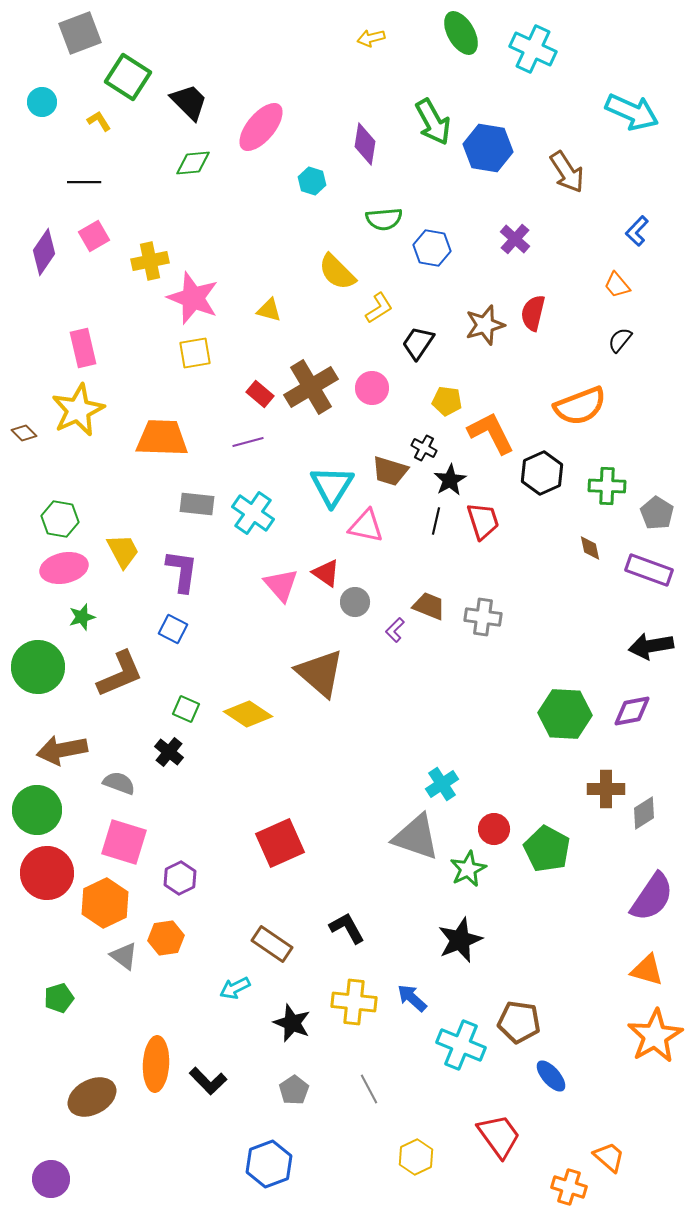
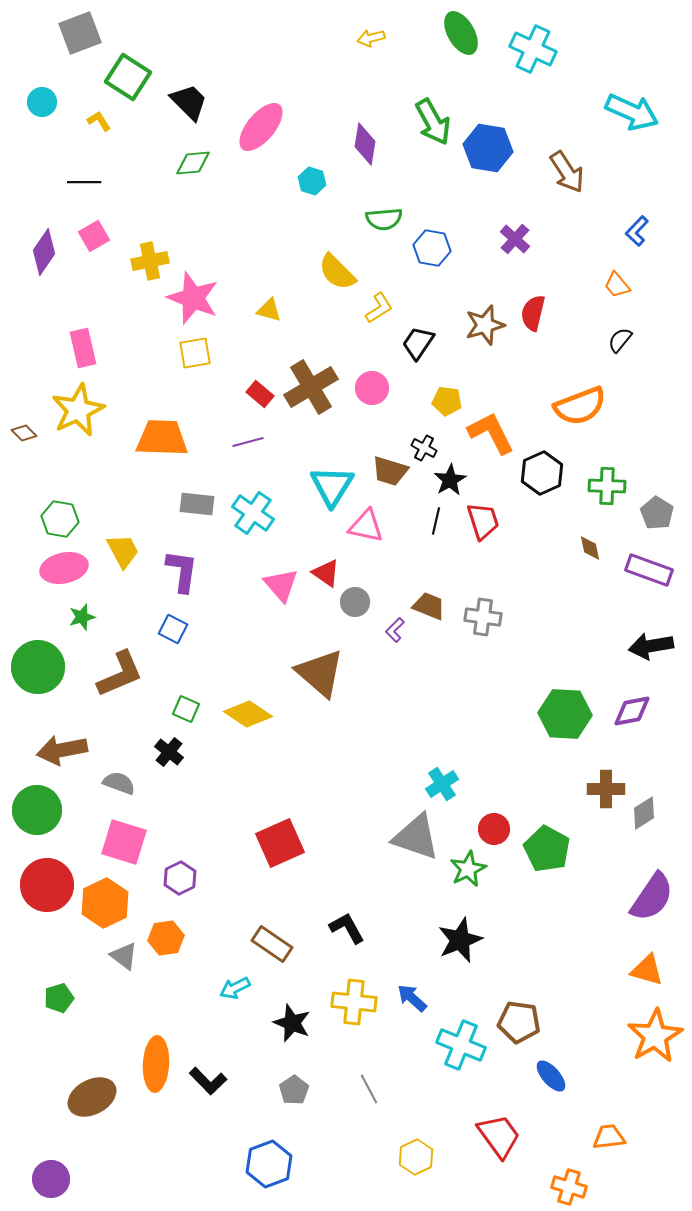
red circle at (47, 873): moved 12 px down
orange trapezoid at (609, 1157): moved 20 px up; rotated 48 degrees counterclockwise
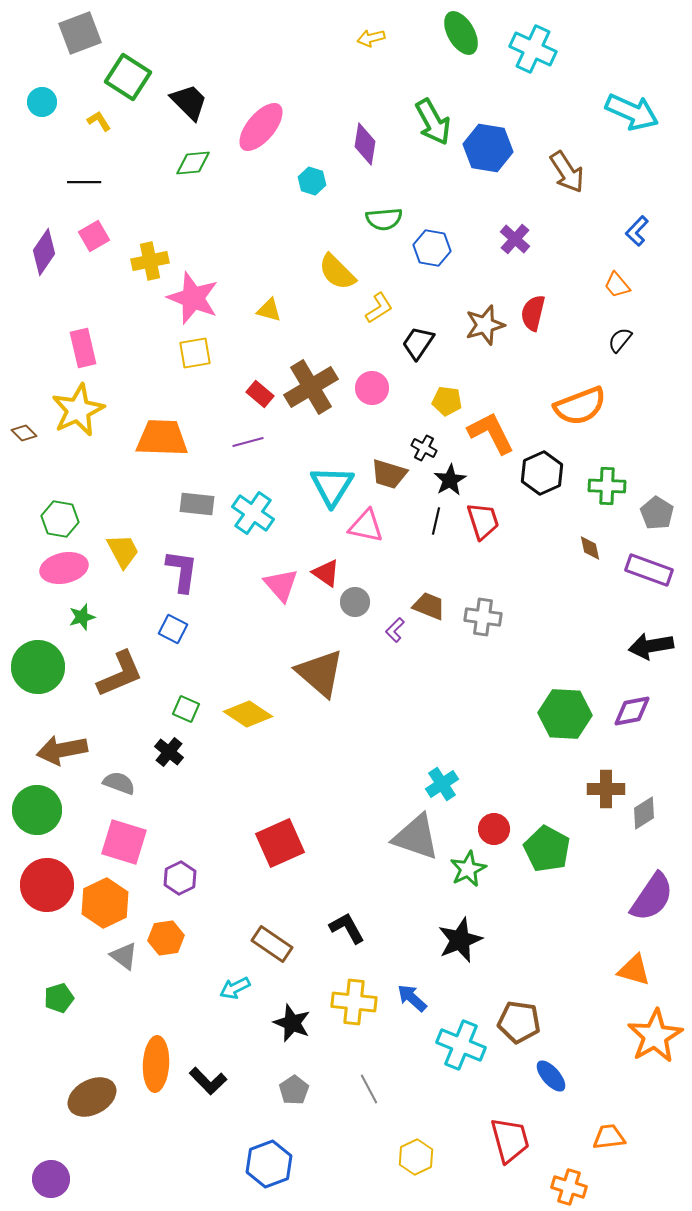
brown trapezoid at (390, 471): moved 1 px left, 3 px down
orange triangle at (647, 970): moved 13 px left
red trapezoid at (499, 1136): moved 11 px right, 4 px down; rotated 21 degrees clockwise
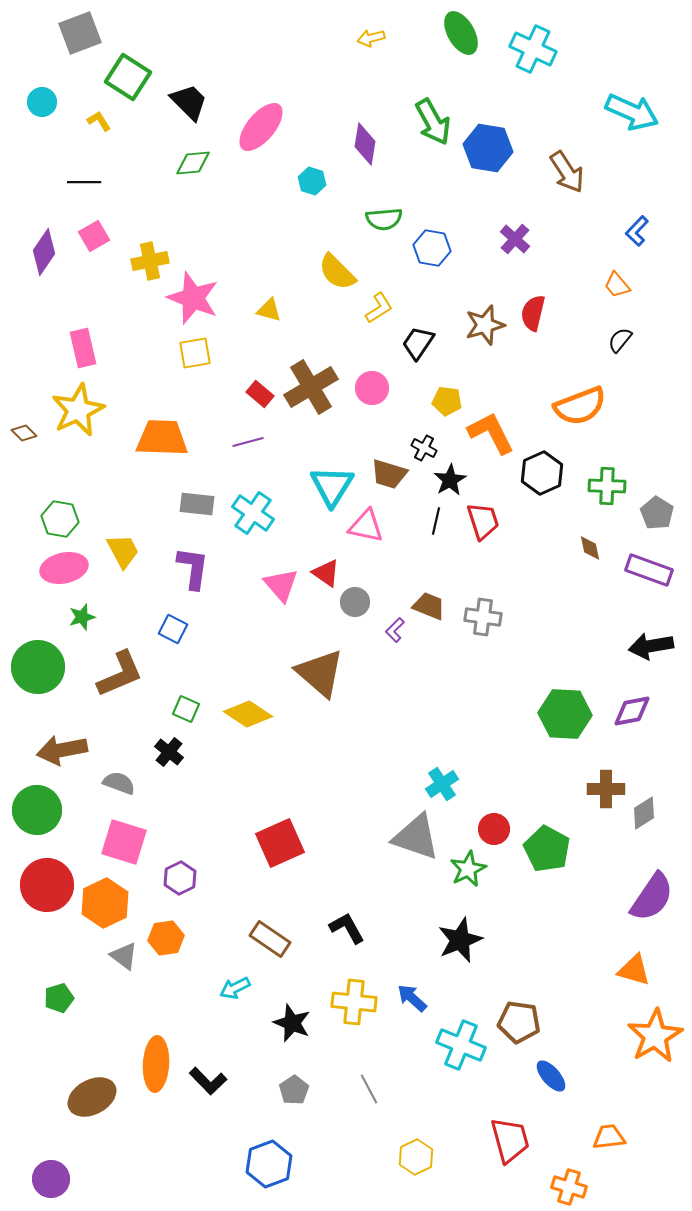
purple L-shape at (182, 571): moved 11 px right, 3 px up
brown rectangle at (272, 944): moved 2 px left, 5 px up
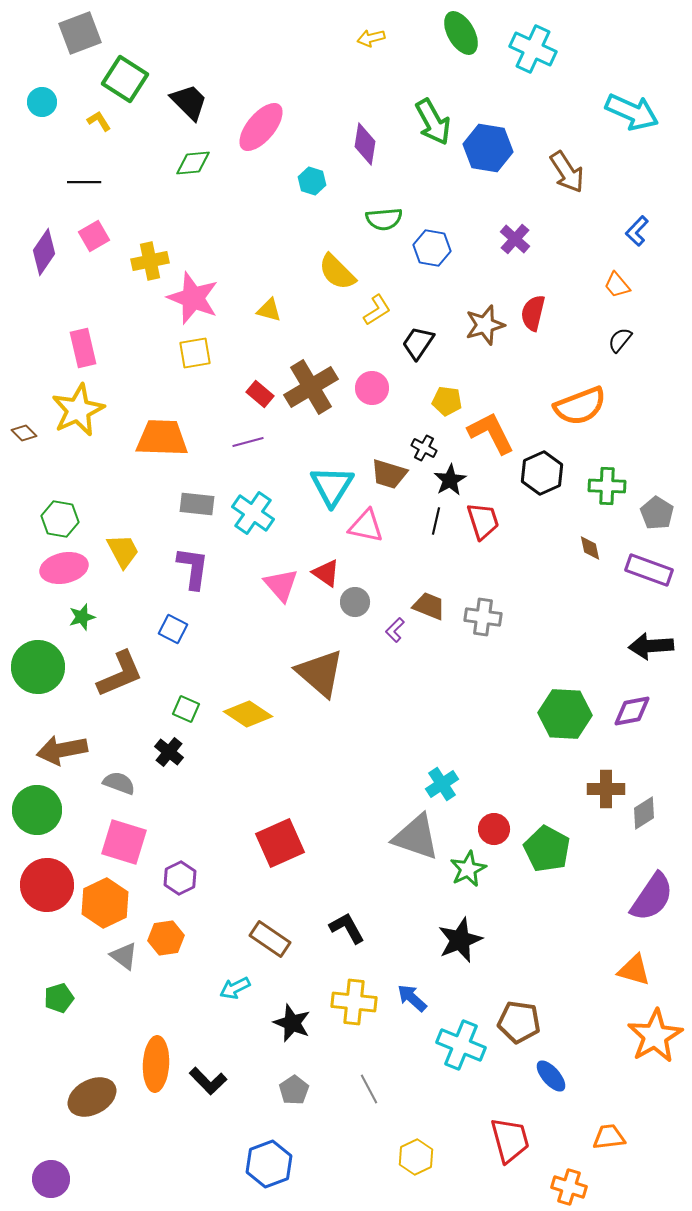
green square at (128, 77): moved 3 px left, 2 px down
yellow L-shape at (379, 308): moved 2 px left, 2 px down
black arrow at (651, 646): rotated 6 degrees clockwise
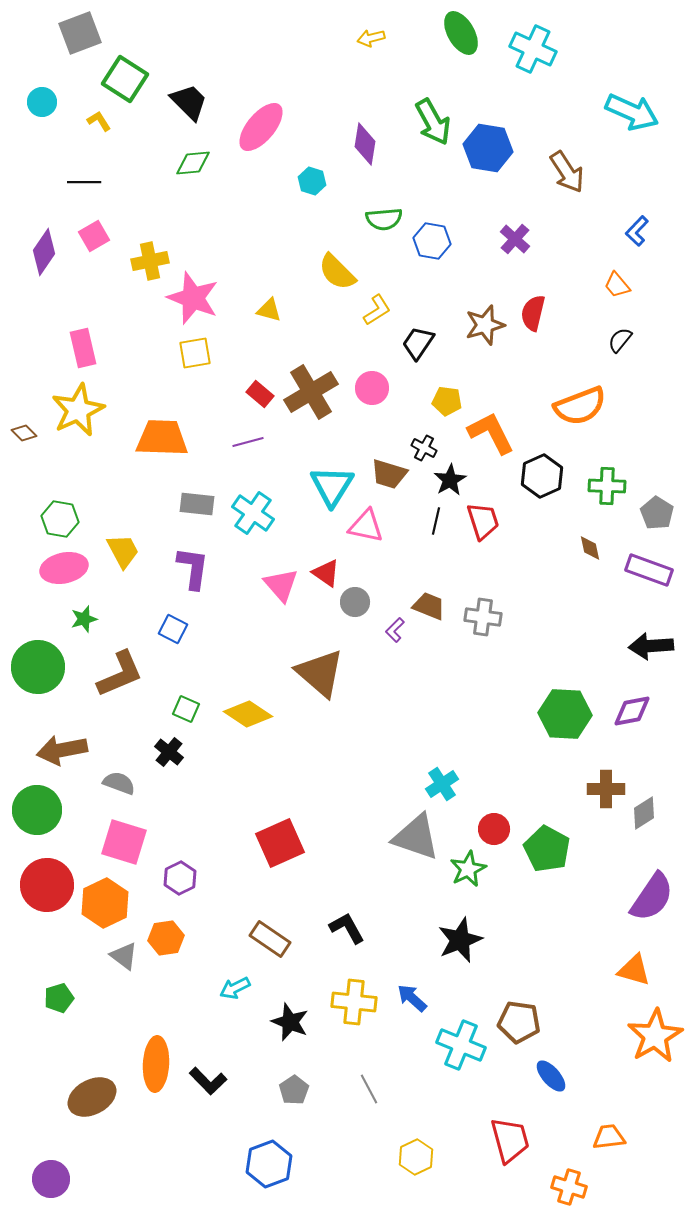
blue hexagon at (432, 248): moved 7 px up
brown cross at (311, 387): moved 5 px down
black hexagon at (542, 473): moved 3 px down
green star at (82, 617): moved 2 px right, 2 px down
black star at (292, 1023): moved 2 px left, 1 px up
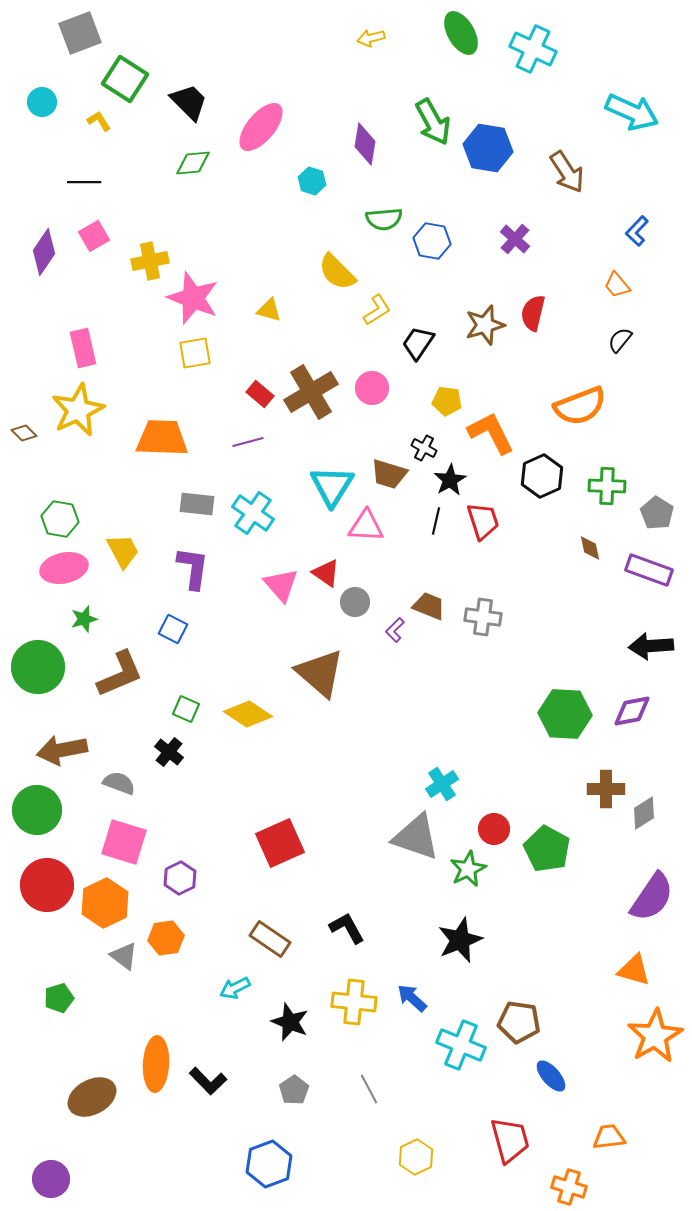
pink triangle at (366, 526): rotated 9 degrees counterclockwise
